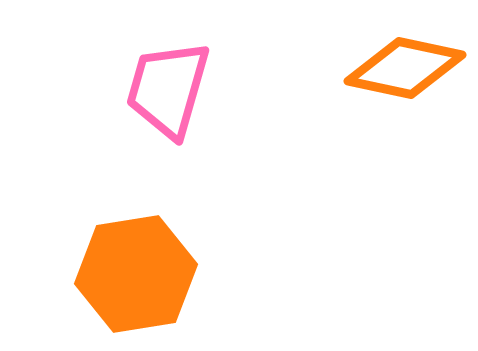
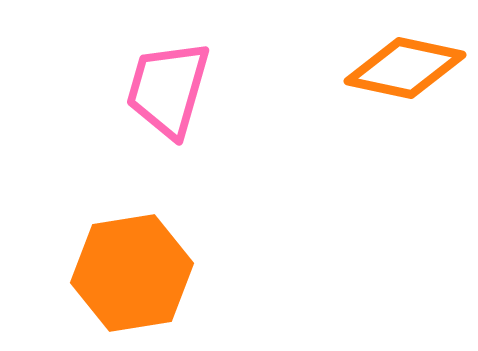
orange hexagon: moved 4 px left, 1 px up
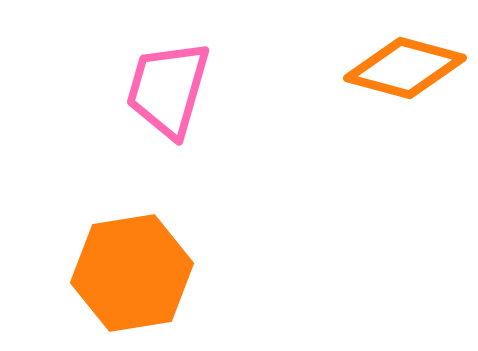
orange diamond: rotated 3 degrees clockwise
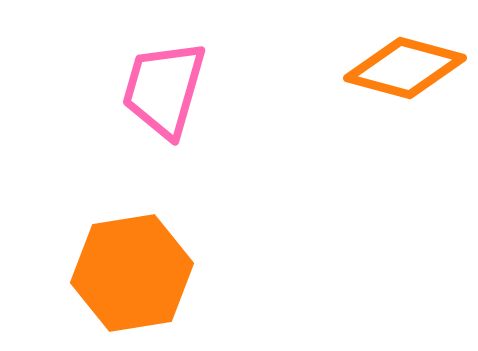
pink trapezoid: moved 4 px left
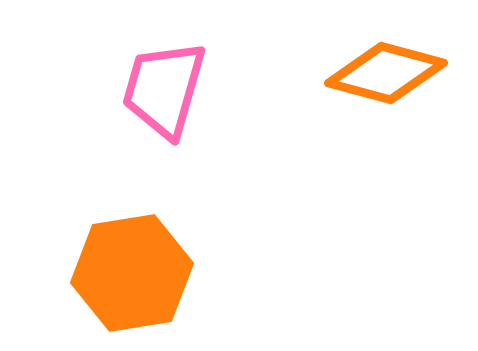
orange diamond: moved 19 px left, 5 px down
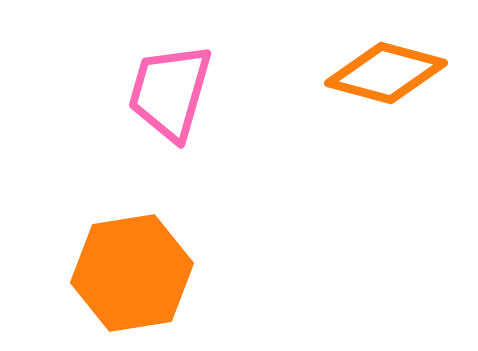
pink trapezoid: moved 6 px right, 3 px down
